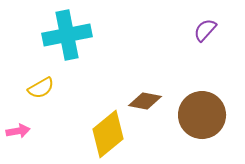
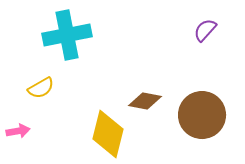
yellow diamond: rotated 36 degrees counterclockwise
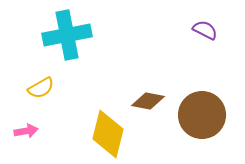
purple semicircle: rotated 75 degrees clockwise
brown diamond: moved 3 px right
pink arrow: moved 8 px right
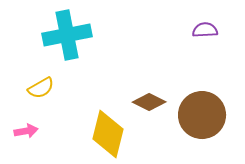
purple semicircle: rotated 30 degrees counterclockwise
brown diamond: moved 1 px right, 1 px down; rotated 16 degrees clockwise
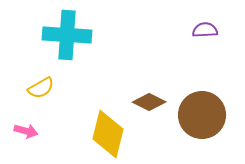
cyan cross: rotated 15 degrees clockwise
pink arrow: rotated 25 degrees clockwise
